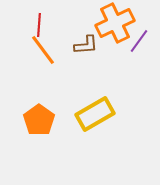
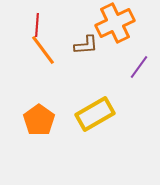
red line: moved 2 px left
purple line: moved 26 px down
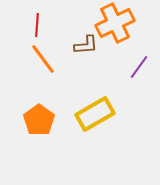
orange line: moved 9 px down
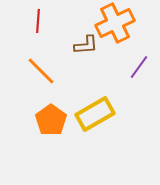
red line: moved 1 px right, 4 px up
orange line: moved 2 px left, 12 px down; rotated 8 degrees counterclockwise
orange pentagon: moved 12 px right
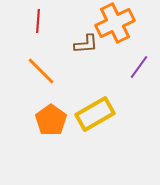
brown L-shape: moved 1 px up
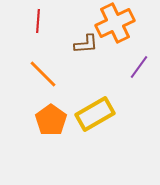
orange line: moved 2 px right, 3 px down
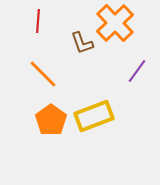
orange cross: rotated 18 degrees counterclockwise
brown L-shape: moved 4 px left, 1 px up; rotated 75 degrees clockwise
purple line: moved 2 px left, 4 px down
yellow rectangle: moved 1 px left, 2 px down; rotated 9 degrees clockwise
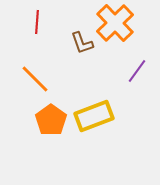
red line: moved 1 px left, 1 px down
orange line: moved 8 px left, 5 px down
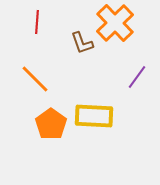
purple line: moved 6 px down
yellow rectangle: rotated 24 degrees clockwise
orange pentagon: moved 4 px down
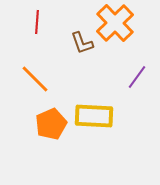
orange pentagon: rotated 12 degrees clockwise
